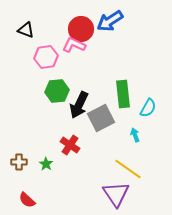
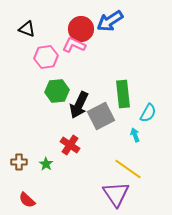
black triangle: moved 1 px right, 1 px up
cyan semicircle: moved 5 px down
gray square: moved 2 px up
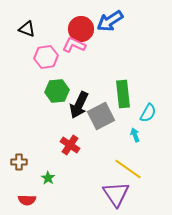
green star: moved 2 px right, 14 px down
red semicircle: rotated 42 degrees counterclockwise
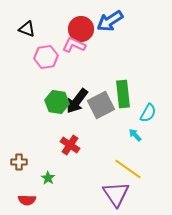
green hexagon: moved 11 px down; rotated 15 degrees clockwise
black arrow: moved 2 px left, 4 px up; rotated 12 degrees clockwise
gray square: moved 11 px up
cyan arrow: rotated 24 degrees counterclockwise
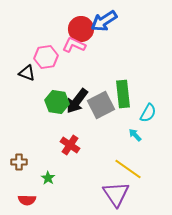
blue arrow: moved 6 px left
black triangle: moved 44 px down
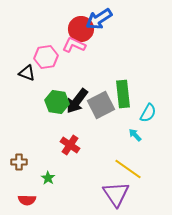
blue arrow: moved 5 px left, 2 px up
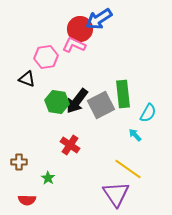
red circle: moved 1 px left
black triangle: moved 6 px down
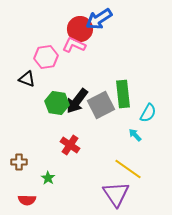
green hexagon: moved 1 px down
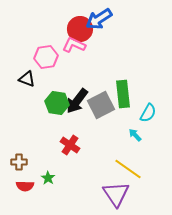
red semicircle: moved 2 px left, 14 px up
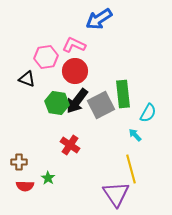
red circle: moved 5 px left, 42 px down
yellow line: moved 3 px right; rotated 40 degrees clockwise
